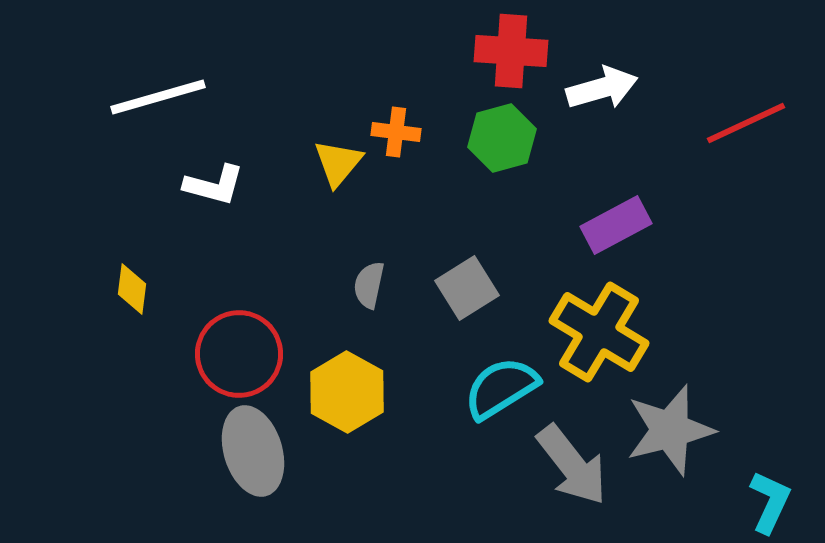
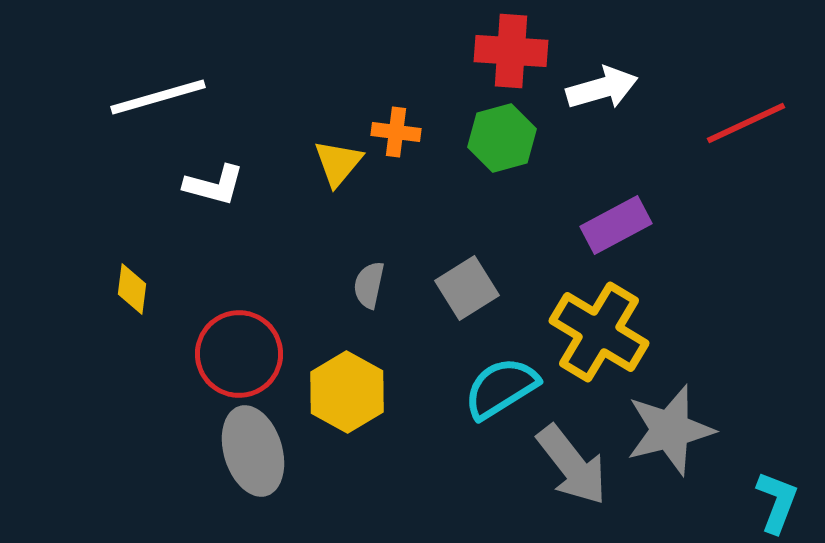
cyan L-shape: moved 7 px right; rotated 4 degrees counterclockwise
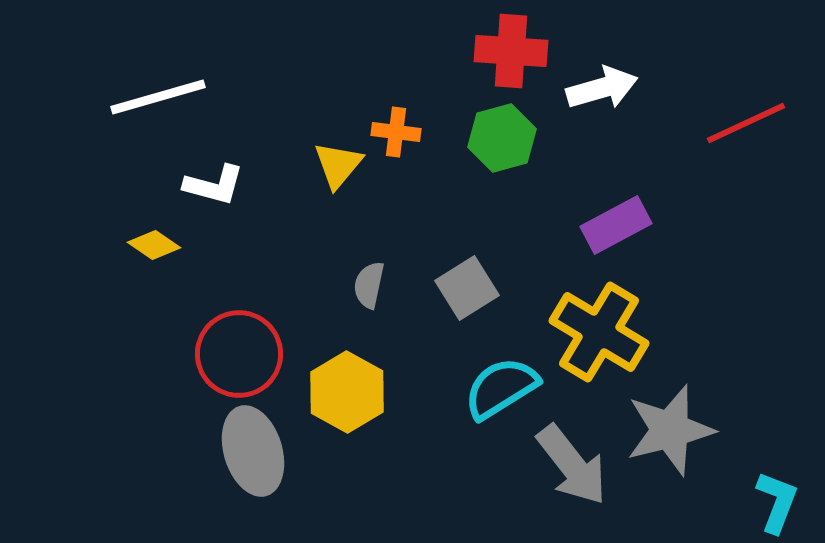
yellow triangle: moved 2 px down
yellow diamond: moved 22 px right, 44 px up; rotated 63 degrees counterclockwise
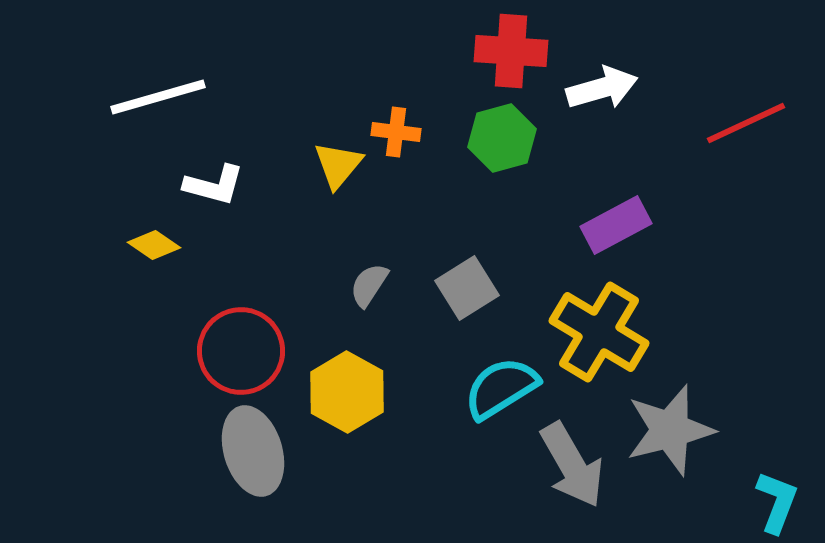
gray semicircle: rotated 21 degrees clockwise
red circle: moved 2 px right, 3 px up
gray arrow: rotated 8 degrees clockwise
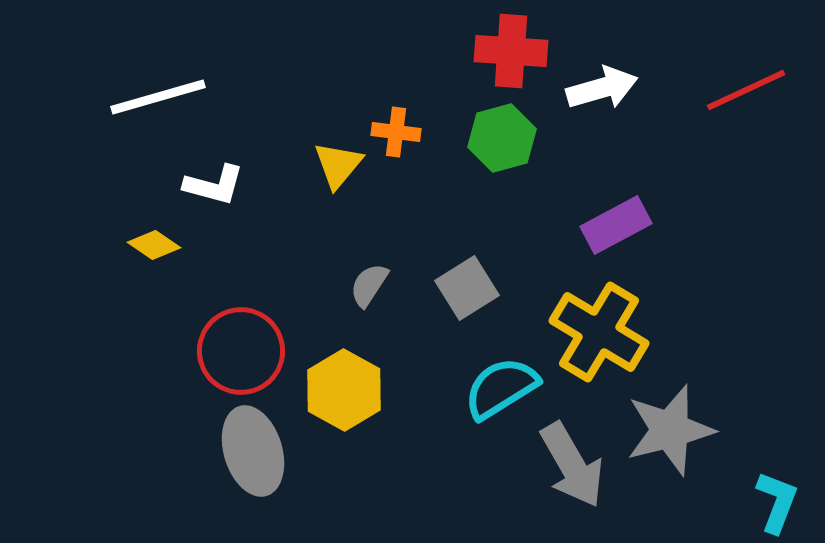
red line: moved 33 px up
yellow hexagon: moved 3 px left, 2 px up
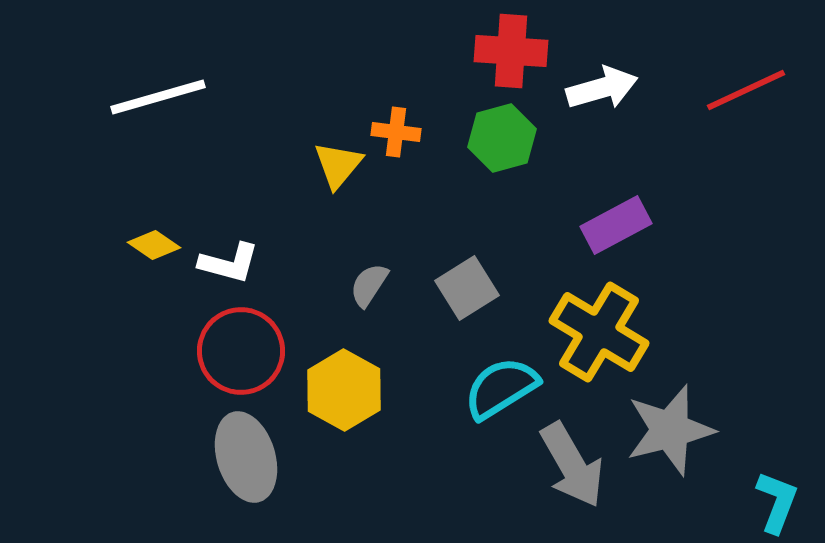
white L-shape: moved 15 px right, 78 px down
gray ellipse: moved 7 px left, 6 px down
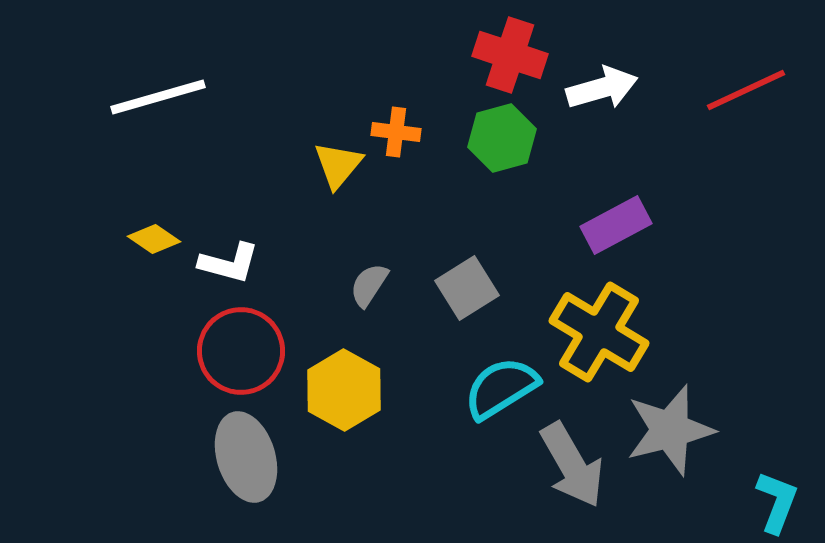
red cross: moved 1 px left, 4 px down; rotated 14 degrees clockwise
yellow diamond: moved 6 px up
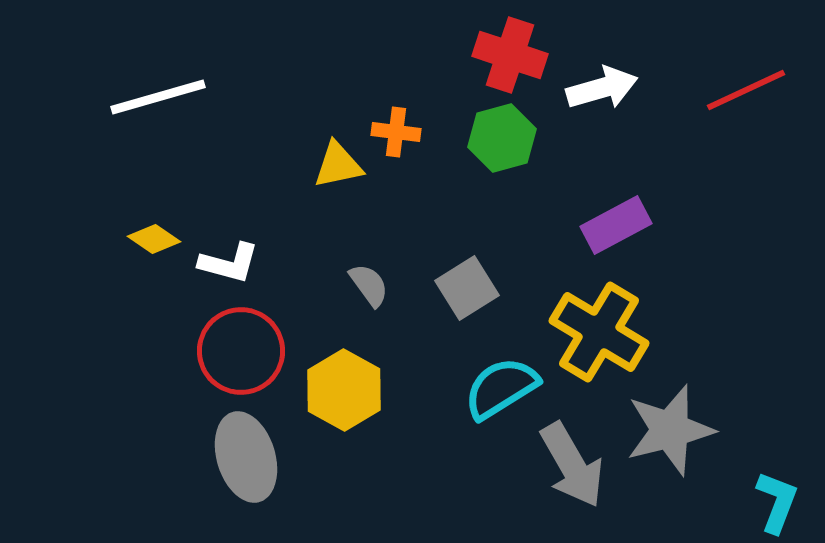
yellow triangle: rotated 38 degrees clockwise
gray semicircle: rotated 111 degrees clockwise
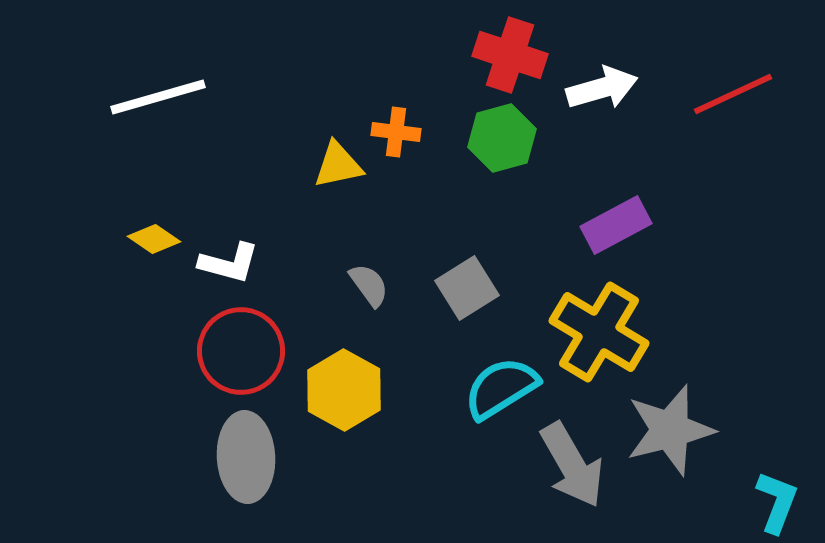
red line: moved 13 px left, 4 px down
gray ellipse: rotated 14 degrees clockwise
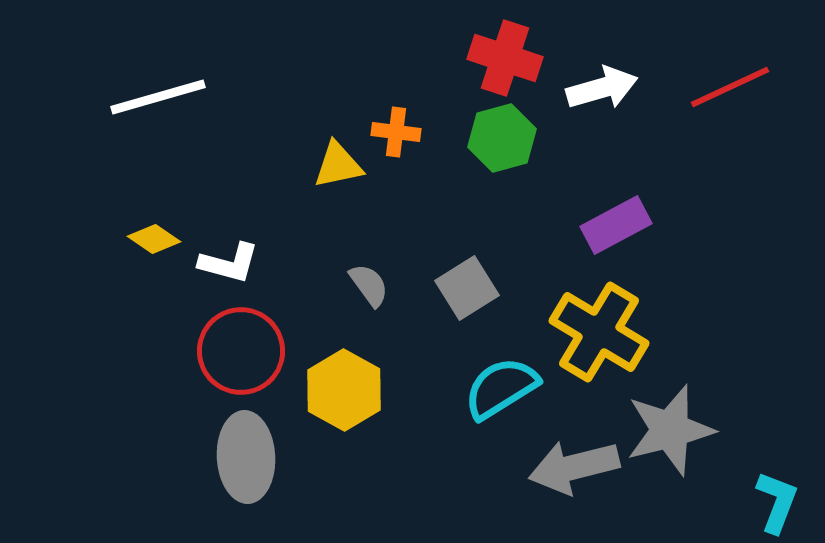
red cross: moved 5 px left, 3 px down
red line: moved 3 px left, 7 px up
gray arrow: moved 2 px right, 2 px down; rotated 106 degrees clockwise
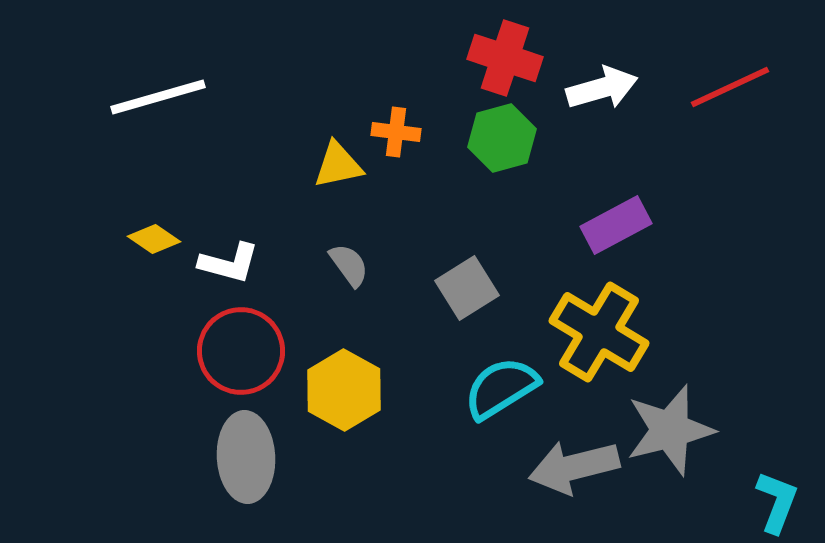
gray semicircle: moved 20 px left, 20 px up
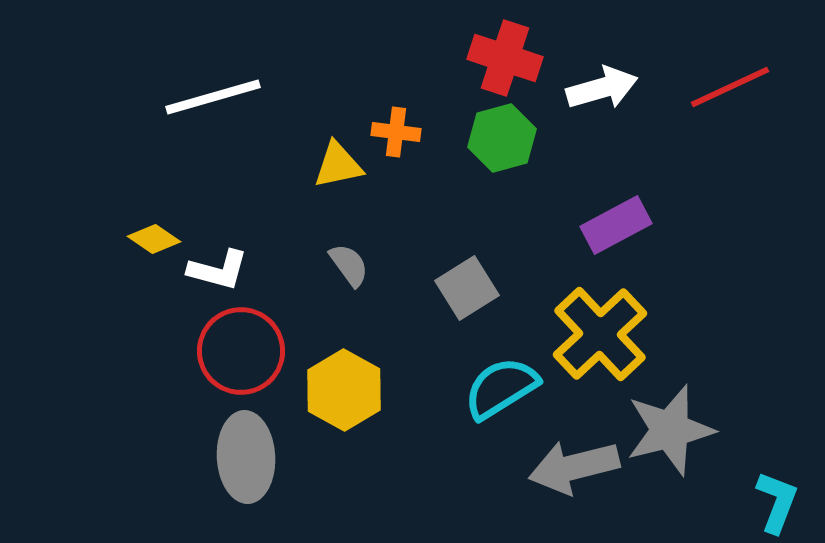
white line: moved 55 px right
white L-shape: moved 11 px left, 7 px down
yellow cross: moved 1 px right, 2 px down; rotated 16 degrees clockwise
